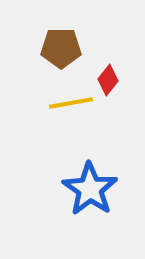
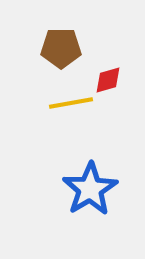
red diamond: rotated 36 degrees clockwise
blue star: rotated 6 degrees clockwise
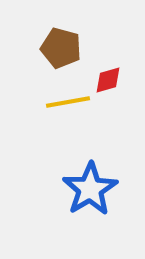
brown pentagon: rotated 15 degrees clockwise
yellow line: moved 3 px left, 1 px up
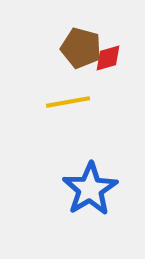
brown pentagon: moved 20 px right
red diamond: moved 22 px up
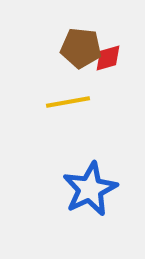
brown pentagon: rotated 9 degrees counterclockwise
blue star: rotated 6 degrees clockwise
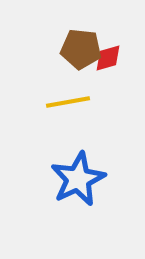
brown pentagon: moved 1 px down
blue star: moved 12 px left, 10 px up
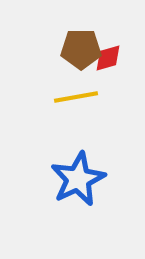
brown pentagon: rotated 6 degrees counterclockwise
yellow line: moved 8 px right, 5 px up
